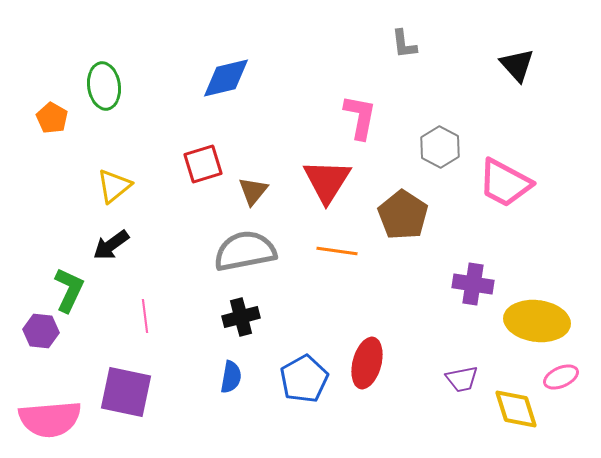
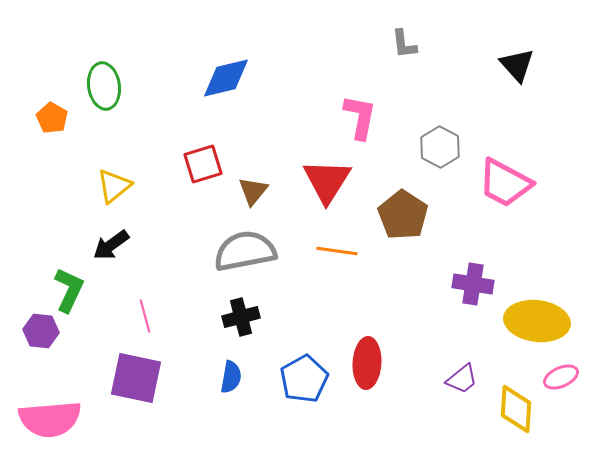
pink line: rotated 8 degrees counterclockwise
red ellipse: rotated 12 degrees counterclockwise
purple trapezoid: rotated 28 degrees counterclockwise
purple square: moved 10 px right, 14 px up
yellow diamond: rotated 21 degrees clockwise
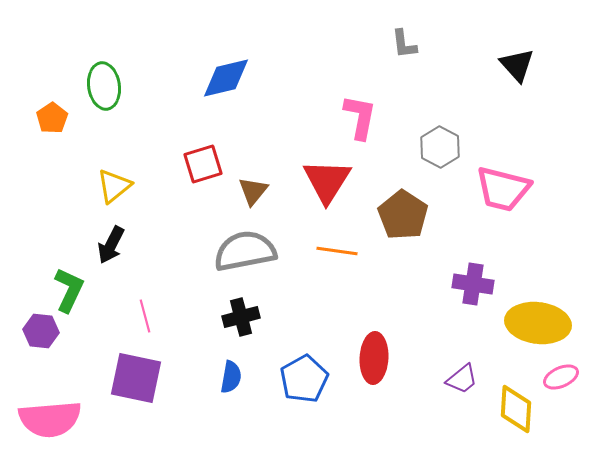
orange pentagon: rotated 8 degrees clockwise
pink trapezoid: moved 2 px left, 6 px down; rotated 14 degrees counterclockwise
black arrow: rotated 27 degrees counterclockwise
yellow ellipse: moved 1 px right, 2 px down
red ellipse: moved 7 px right, 5 px up
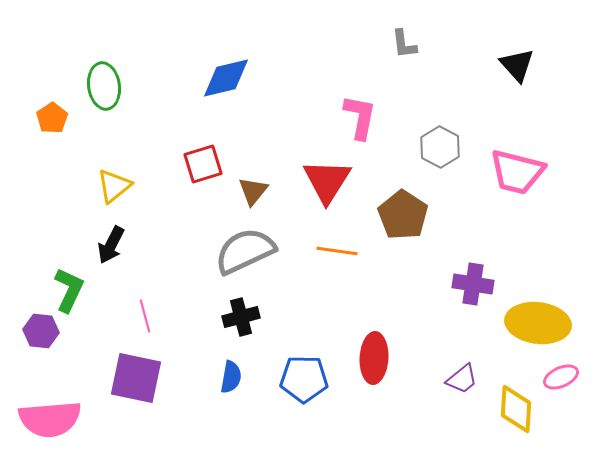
pink trapezoid: moved 14 px right, 17 px up
gray semicircle: rotated 14 degrees counterclockwise
blue pentagon: rotated 30 degrees clockwise
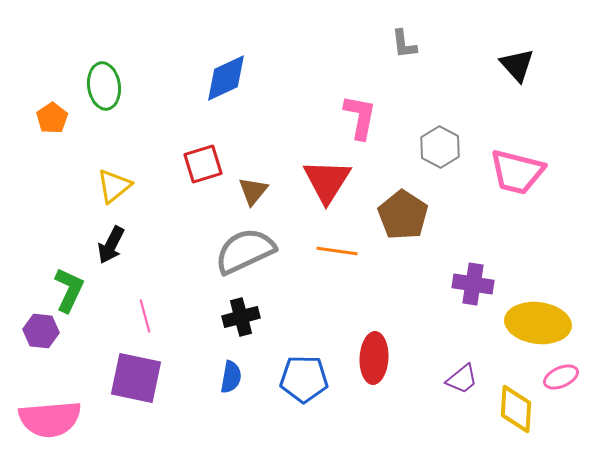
blue diamond: rotated 12 degrees counterclockwise
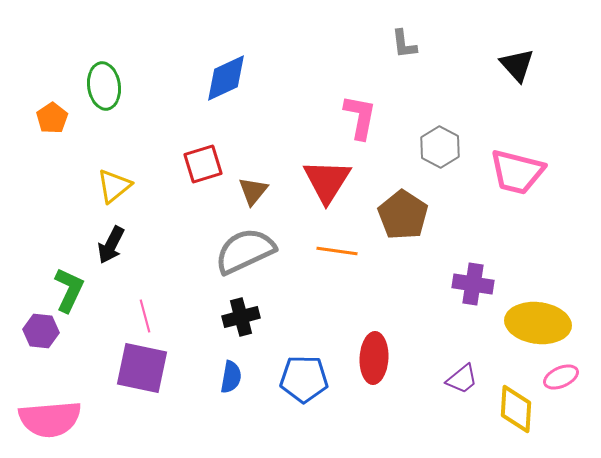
purple square: moved 6 px right, 10 px up
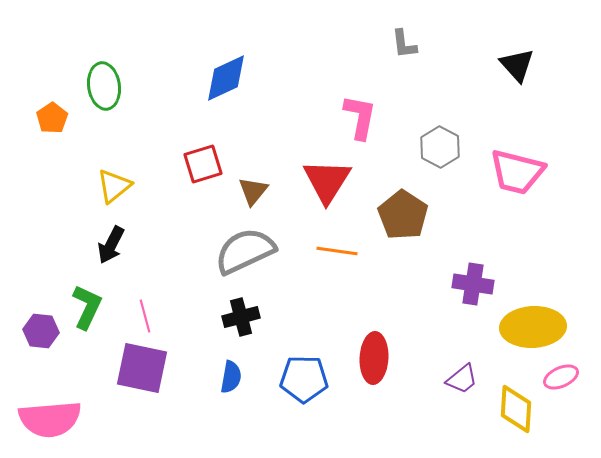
green L-shape: moved 18 px right, 17 px down
yellow ellipse: moved 5 px left, 4 px down; rotated 10 degrees counterclockwise
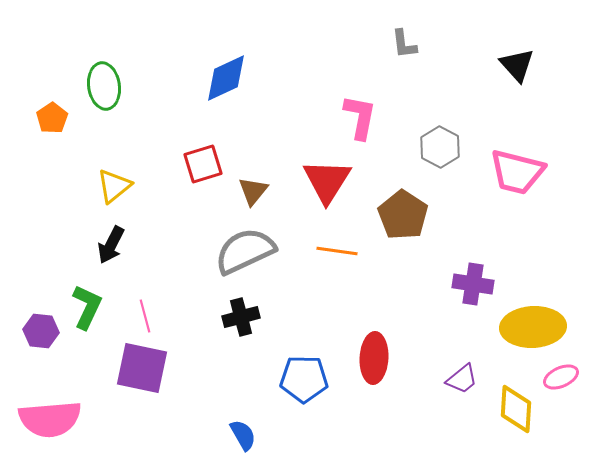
blue semicircle: moved 12 px right, 58 px down; rotated 40 degrees counterclockwise
